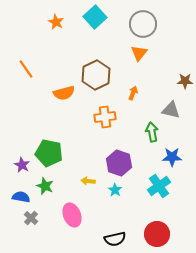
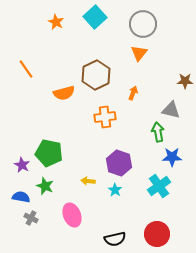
green arrow: moved 6 px right
gray cross: rotated 16 degrees counterclockwise
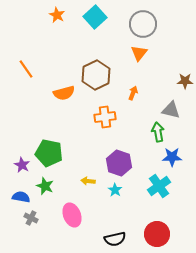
orange star: moved 1 px right, 7 px up
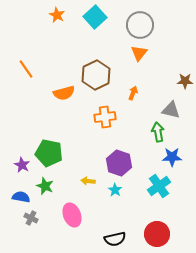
gray circle: moved 3 px left, 1 px down
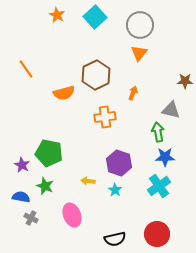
blue star: moved 7 px left
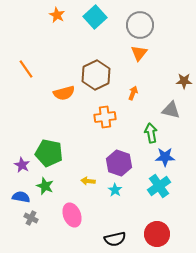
brown star: moved 1 px left
green arrow: moved 7 px left, 1 px down
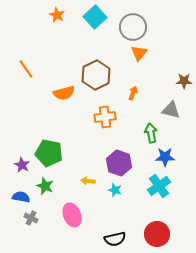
gray circle: moved 7 px left, 2 px down
cyan star: rotated 16 degrees counterclockwise
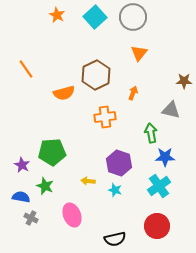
gray circle: moved 10 px up
green pentagon: moved 3 px right, 1 px up; rotated 16 degrees counterclockwise
red circle: moved 8 px up
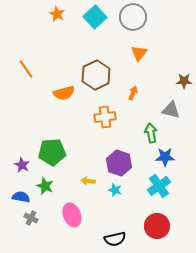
orange star: moved 1 px up
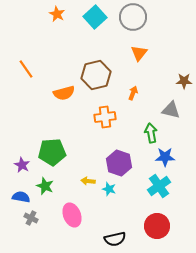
brown hexagon: rotated 12 degrees clockwise
cyan star: moved 6 px left, 1 px up
